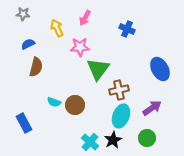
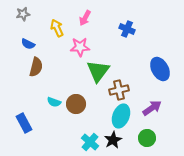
gray star: rotated 16 degrees counterclockwise
blue semicircle: rotated 128 degrees counterclockwise
green triangle: moved 2 px down
brown circle: moved 1 px right, 1 px up
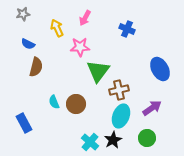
cyan semicircle: rotated 48 degrees clockwise
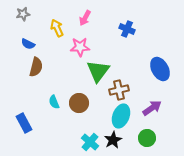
brown circle: moved 3 px right, 1 px up
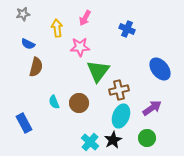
yellow arrow: rotated 18 degrees clockwise
blue ellipse: rotated 10 degrees counterclockwise
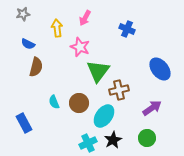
pink star: rotated 24 degrees clockwise
cyan ellipse: moved 17 px left; rotated 15 degrees clockwise
cyan cross: moved 2 px left, 1 px down; rotated 24 degrees clockwise
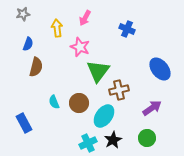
blue semicircle: rotated 96 degrees counterclockwise
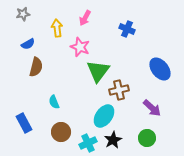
blue semicircle: rotated 40 degrees clockwise
brown circle: moved 18 px left, 29 px down
purple arrow: rotated 78 degrees clockwise
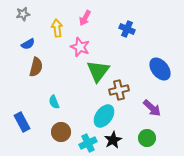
blue rectangle: moved 2 px left, 1 px up
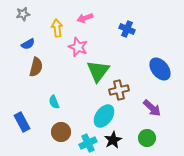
pink arrow: rotated 42 degrees clockwise
pink star: moved 2 px left
